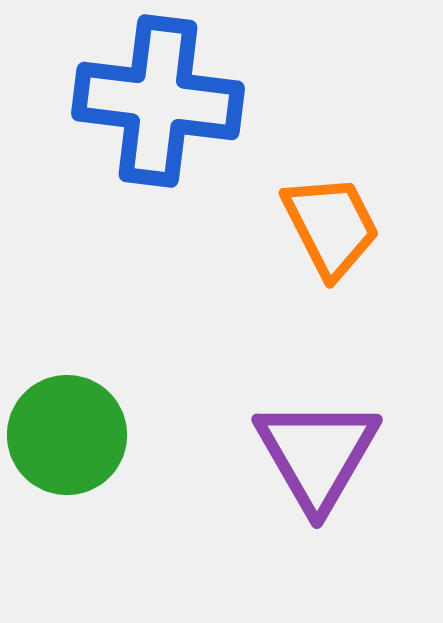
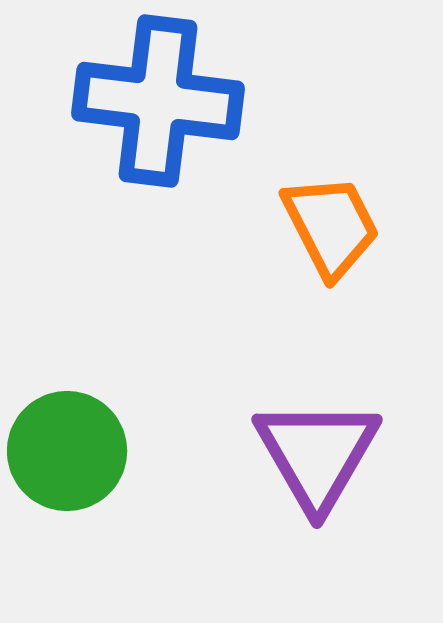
green circle: moved 16 px down
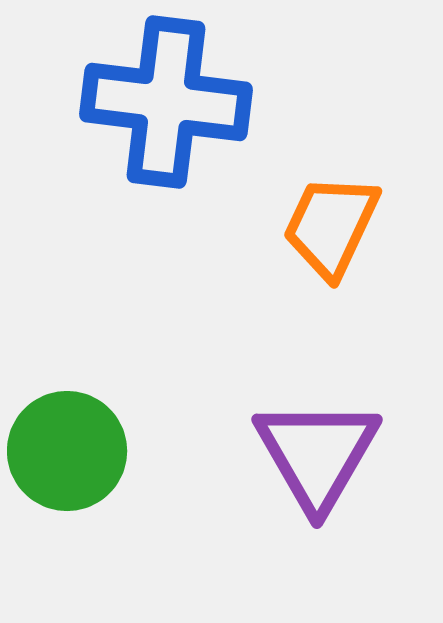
blue cross: moved 8 px right, 1 px down
orange trapezoid: rotated 128 degrees counterclockwise
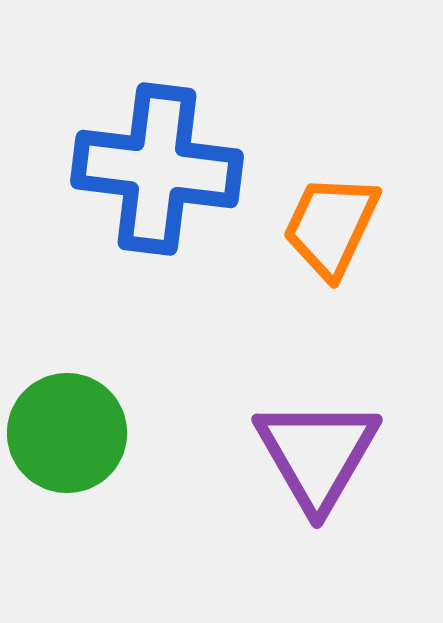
blue cross: moved 9 px left, 67 px down
green circle: moved 18 px up
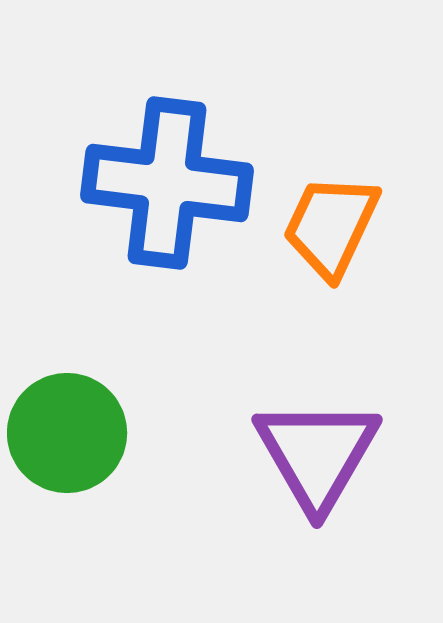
blue cross: moved 10 px right, 14 px down
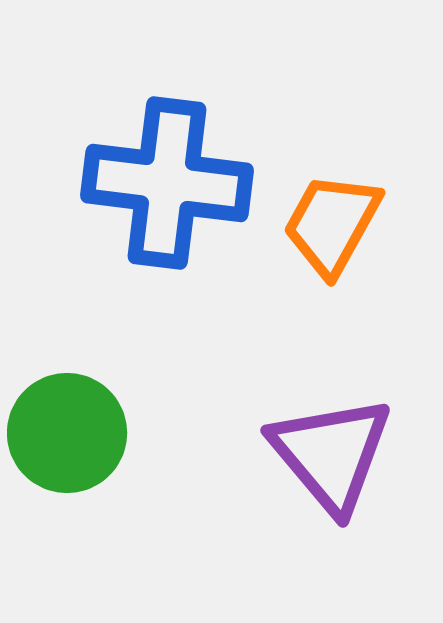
orange trapezoid: moved 1 px right, 2 px up; rotated 4 degrees clockwise
purple triangle: moved 14 px right; rotated 10 degrees counterclockwise
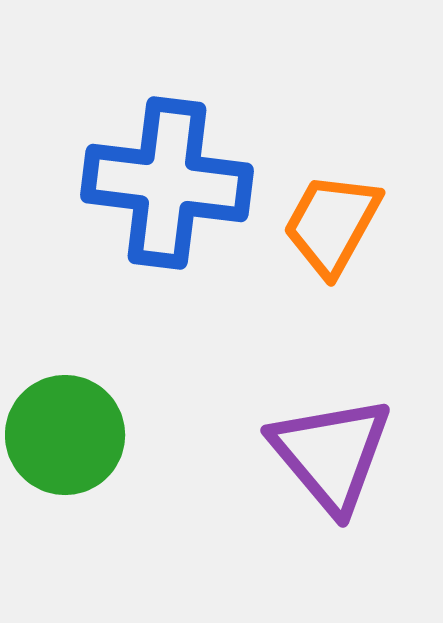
green circle: moved 2 px left, 2 px down
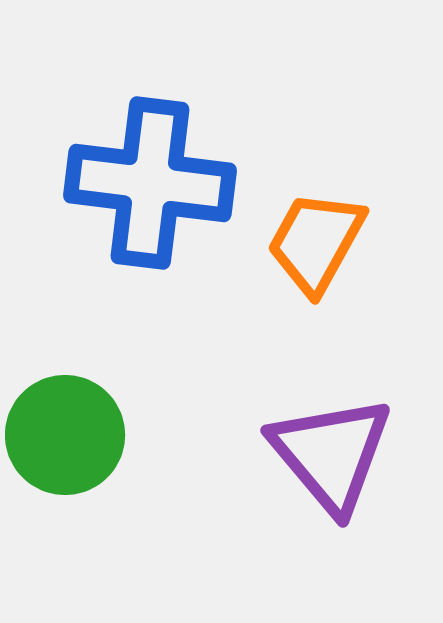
blue cross: moved 17 px left
orange trapezoid: moved 16 px left, 18 px down
